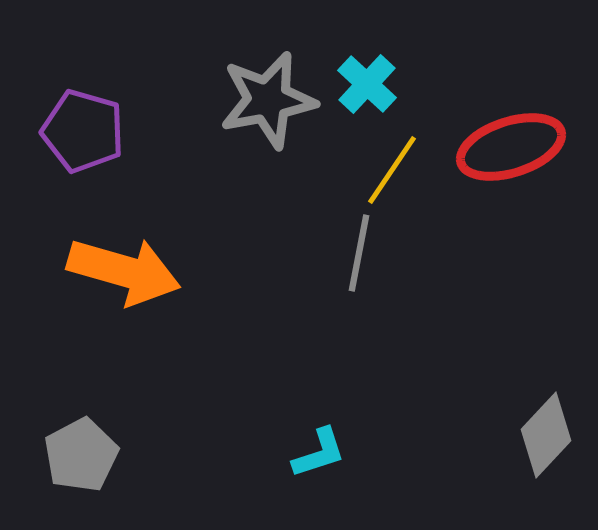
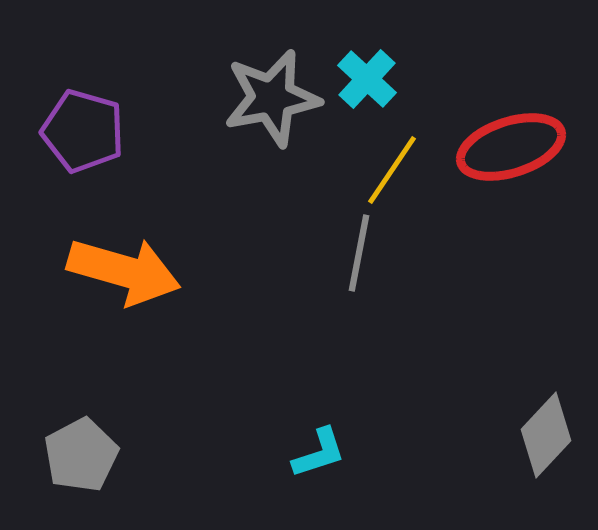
cyan cross: moved 5 px up
gray star: moved 4 px right, 2 px up
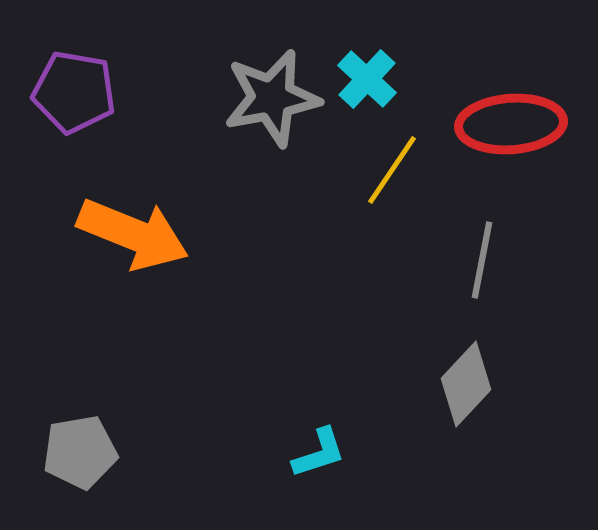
purple pentagon: moved 9 px left, 39 px up; rotated 6 degrees counterclockwise
red ellipse: moved 23 px up; rotated 14 degrees clockwise
gray line: moved 123 px right, 7 px down
orange arrow: moved 9 px right, 37 px up; rotated 6 degrees clockwise
gray diamond: moved 80 px left, 51 px up
gray pentagon: moved 1 px left, 3 px up; rotated 18 degrees clockwise
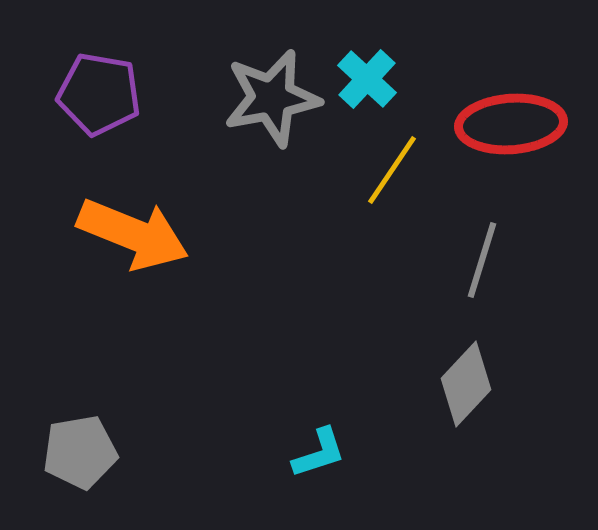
purple pentagon: moved 25 px right, 2 px down
gray line: rotated 6 degrees clockwise
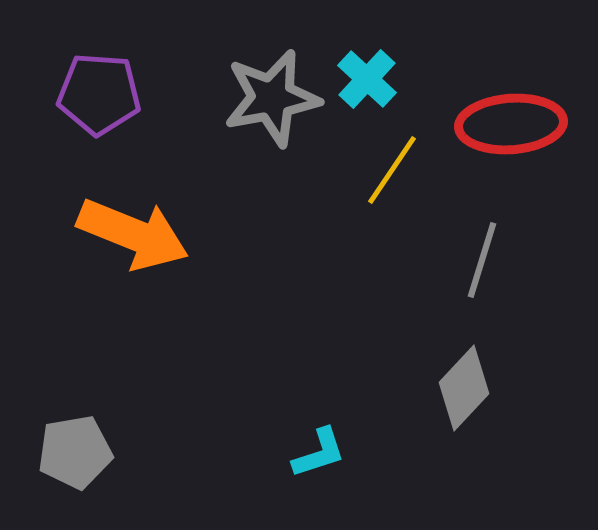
purple pentagon: rotated 6 degrees counterclockwise
gray diamond: moved 2 px left, 4 px down
gray pentagon: moved 5 px left
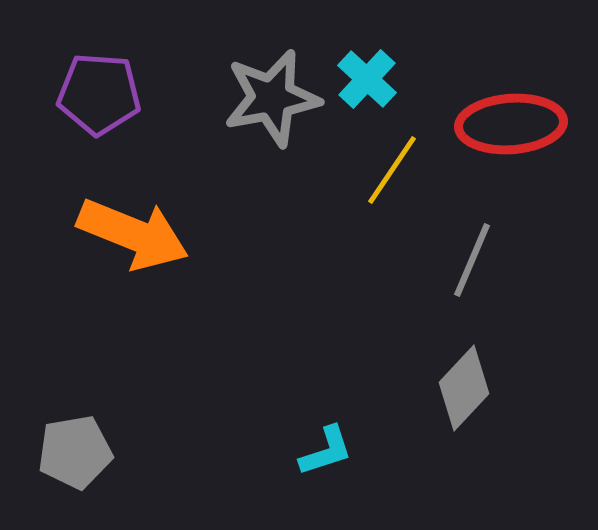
gray line: moved 10 px left; rotated 6 degrees clockwise
cyan L-shape: moved 7 px right, 2 px up
